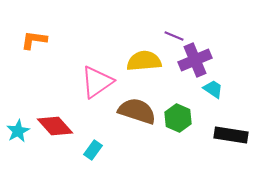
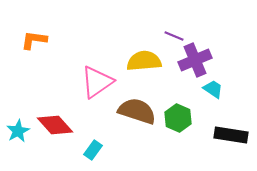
red diamond: moved 1 px up
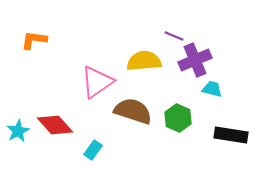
cyan trapezoid: moved 1 px left; rotated 20 degrees counterclockwise
brown semicircle: moved 4 px left
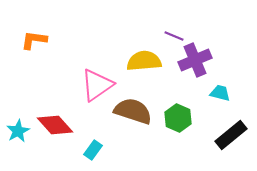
pink triangle: moved 3 px down
cyan trapezoid: moved 8 px right, 4 px down
black rectangle: rotated 48 degrees counterclockwise
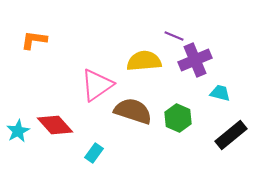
cyan rectangle: moved 1 px right, 3 px down
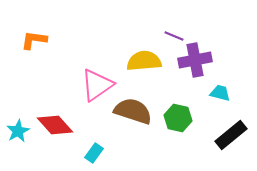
purple cross: rotated 12 degrees clockwise
green hexagon: rotated 12 degrees counterclockwise
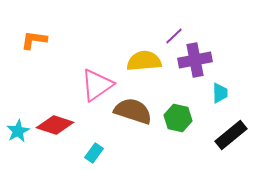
purple line: rotated 66 degrees counterclockwise
cyan trapezoid: rotated 75 degrees clockwise
red diamond: rotated 30 degrees counterclockwise
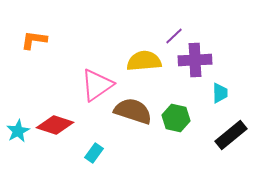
purple cross: rotated 8 degrees clockwise
green hexagon: moved 2 px left
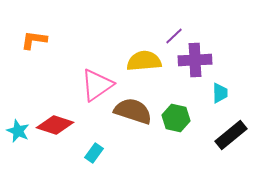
cyan star: rotated 20 degrees counterclockwise
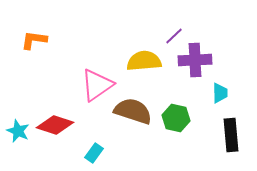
black rectangle: rotated 56 degrees counterclockwise
